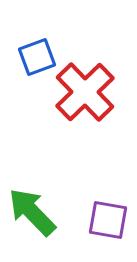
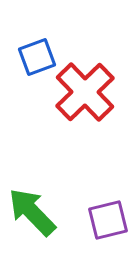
purple square: rotated 24 degrees counterclockwise
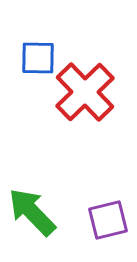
blue square: moved 1 px right, 1 px down; rotated 21 degrees clockwise
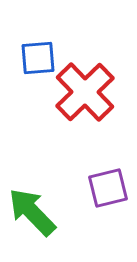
blue square: rotated 6 degrees counterclockwise
purple square: moved 32 px up
